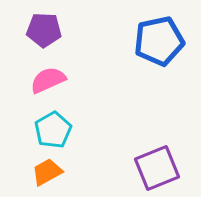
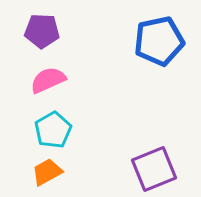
purple pentagon: moved 2 px left, 1 px down
purple square: moved 3 px left, 1 px down
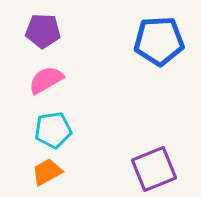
purple pentagon: moved 1 px right
blue pentagon: rotated 9 degrees clockwise
pink semicircle: moved 2 px left; rotated 6 degrees counterclockwise
cyan pentagon: rotated 21 degrees clockwise
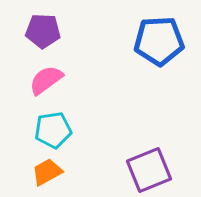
pink semicircle: rotated 6 degrees counterclockwise
purple square: moved 5 px left, 1 px down
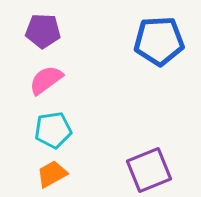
orange trapezoid: moved 5 px right, 2 px down
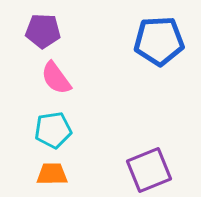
pink semicircle: moved 10 px right, 2 px up; rotated 90 degrees counterclockwise
orange trapezoid: rotated 28 degrees clockwise
